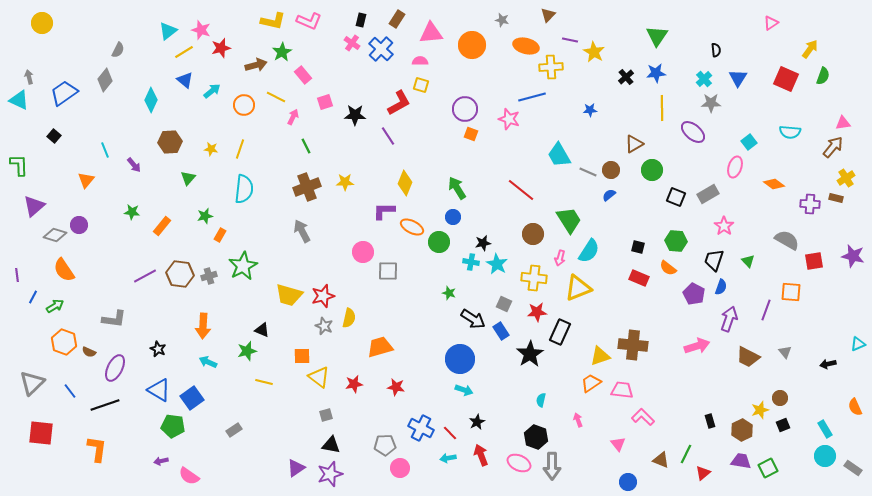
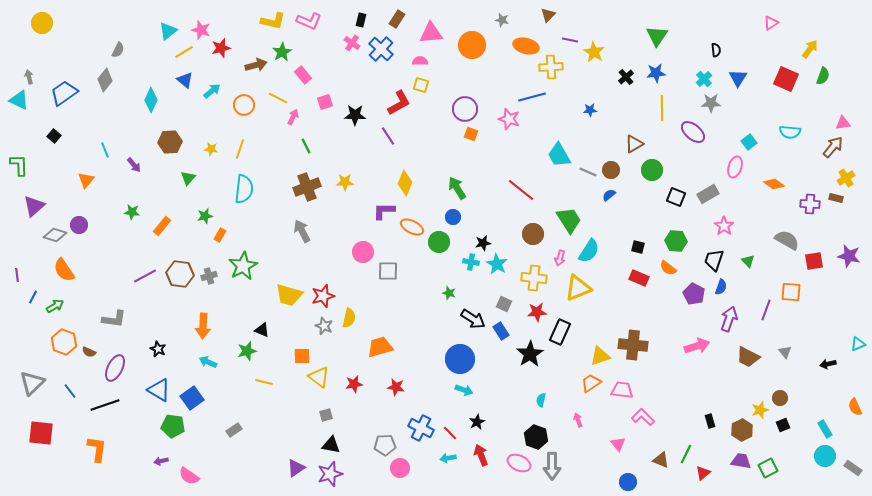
yellow line at (276, 97): moved 2 px right, 1 px down
purple star at (853, 256): moved 4 px left
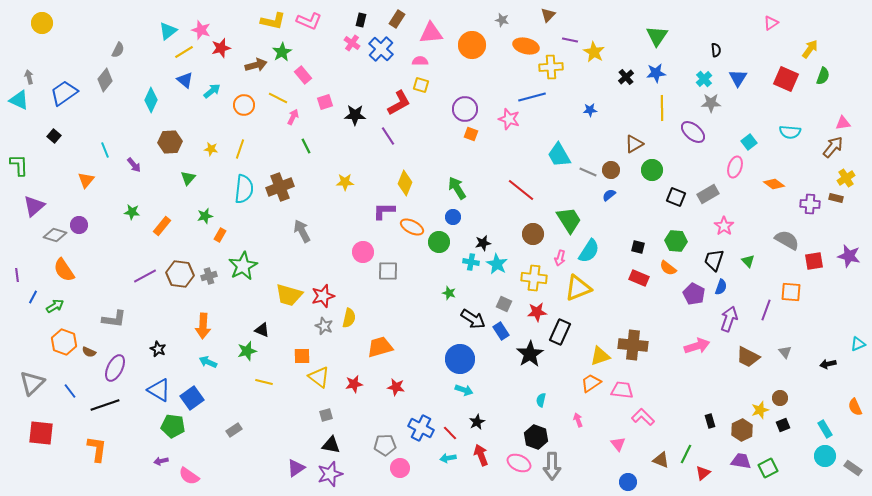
brown cross at (307, 187): moved 27 px left
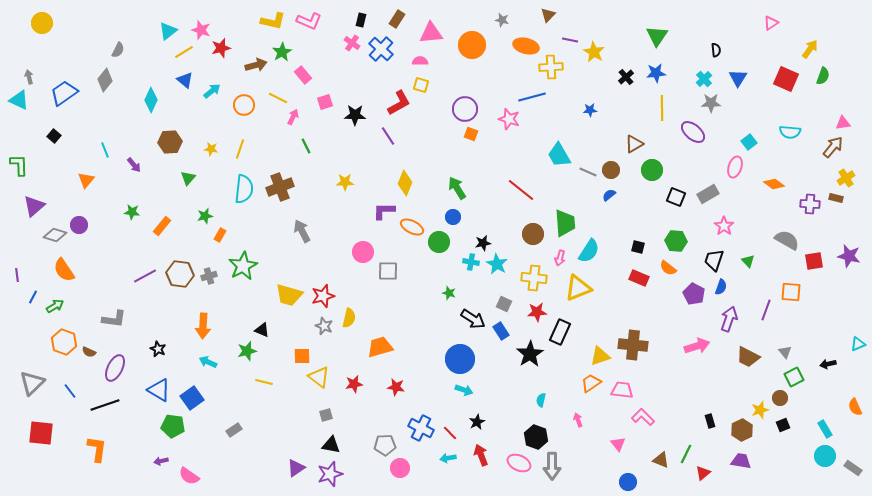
green trapezoid at (569, 220): moved 4 px left, 3 px down; rotated 28 degrees clockwise
green square at (768, 468): moved 26 px right, 91 px up
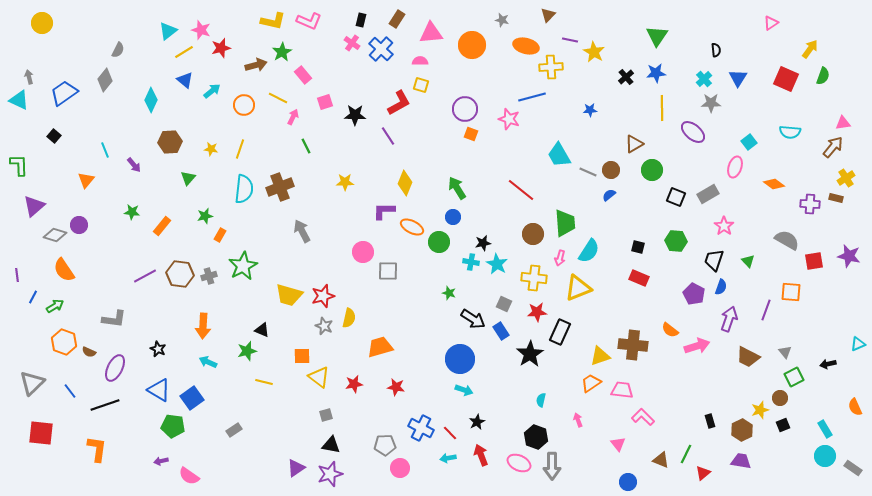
orange semicircle at (668, 268): moved 2 px right, 62 px down
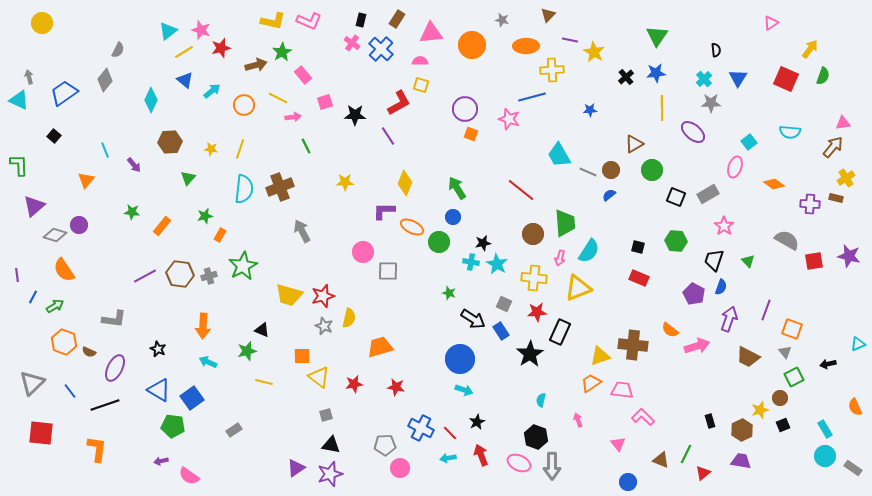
orange ellipse at (526, 46): rotated 15 degrees counterclockwise
yellow cross at (551, 67): moved 1 px right, 3 px down
pink arrow at (293, 117): rotated 56 degrees clockwise
orange square at (791, 292): moved 1 px right, 37 px down; rotated 15 degrees clockwise
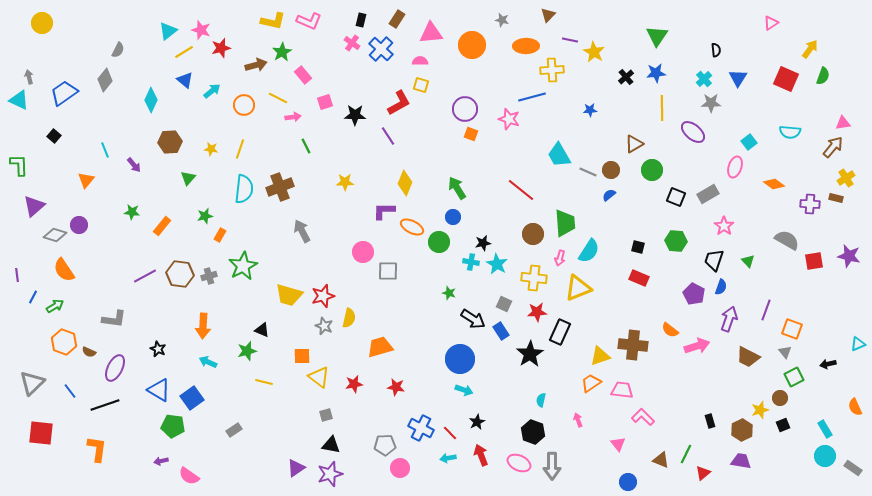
black hexagon at (536, 437): moved 3 px left, 5 px up
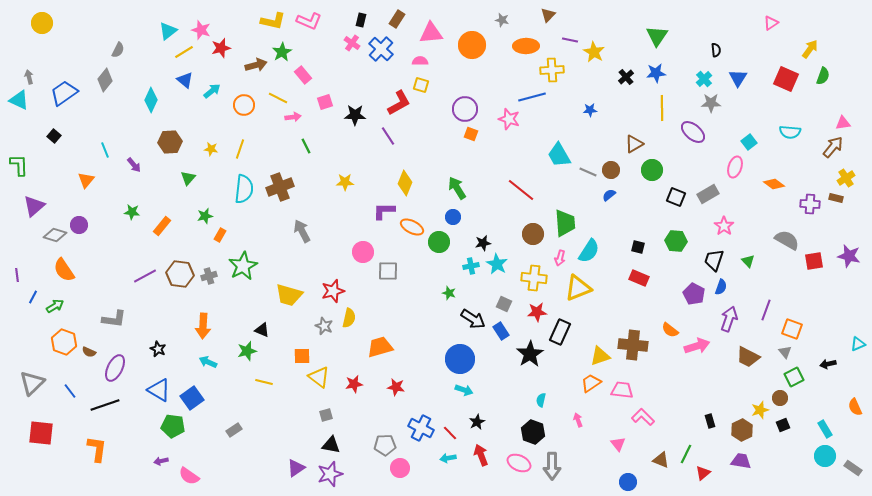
cyan cross at (471, 262): moved 4 px down; rotated 21 degrees counterclockwise
red star at (323, 296): moved 10 px right, 5 px up
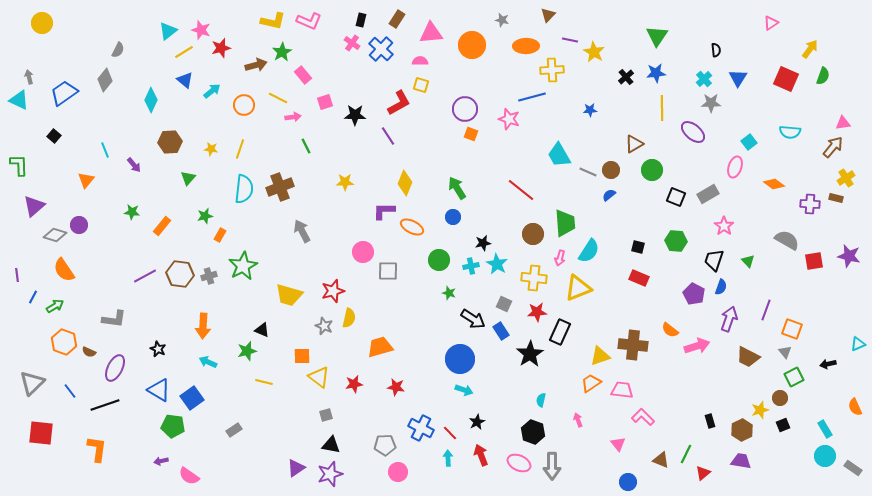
green circle at (439, 242): moved 18 px down
cyan arrow at (448, 458): rotated 98 degrees clockwise
pink circle at (400, 468): moved 2 px left, 4 px down
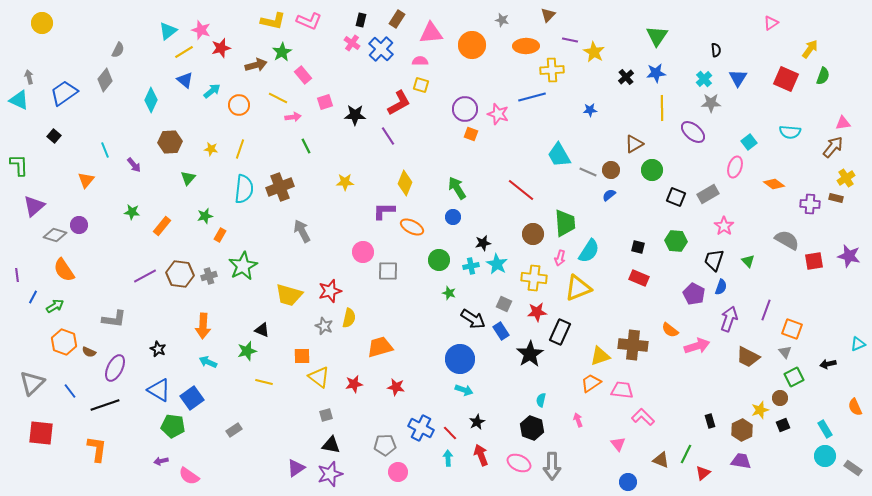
orange circle at (244, 105): moved 5 px left
pink star at (509, 119): moved 11 px left, 5 px up
red star at (333, 291): moved 3 px left
black hexagon at (533, 432): moved 1 px left, 4 px up
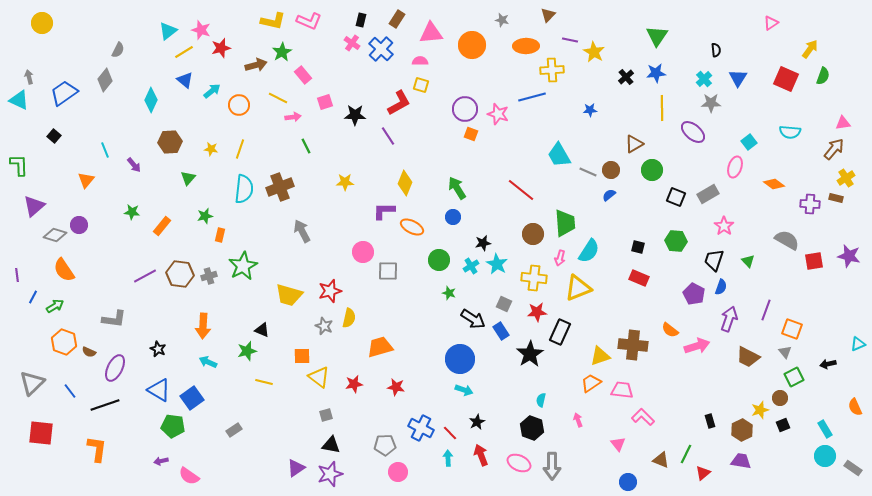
brown arrow at (833, 147): moved 1 px right, 2 px down
orange rectangle at (220, 235): rotated 16 degrees counterclockwise
cyan cross at (471, 266): rotated 21 degrees counterclockwise
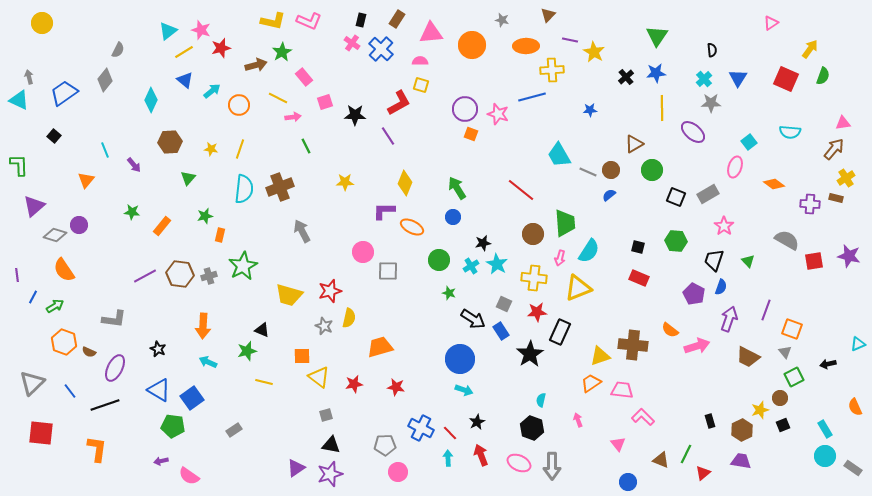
black semicircle at (716, 50): moved 4 px left
pink rectangle at (303, 75): moved 1 px right, 2 px down
